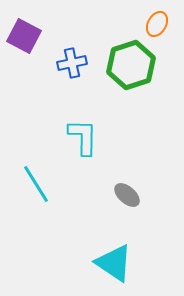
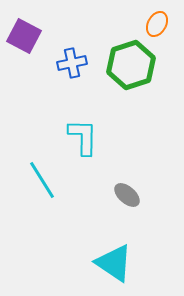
cyan line: moved 6 px right, 4 px up
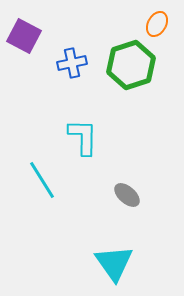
cyan triangle: rotated 21 degrees clockwise
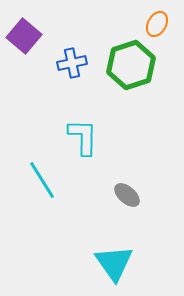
purple square: rotated 12 degrees clockwise
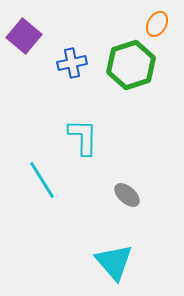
cyan triangle: moved 1 px up; rotated 6 degrees counterclockwise
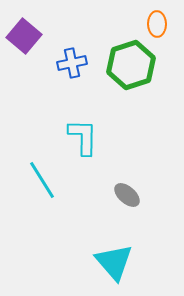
orange ellipse: rotated 30 degrees counterclockwise
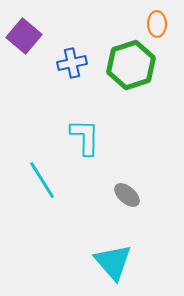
cyan L-shape: moved 2 px right
cyan triangle: moved 1 px left
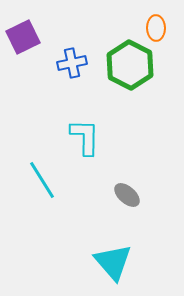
orange ellipse: moved 1 px left, 4 px down
purple square: moved 1 px left, 1 px down; rotated 24 degrees clockwise
green hexagon: moved 1 px left; rotated 15 degrees counterclockwise
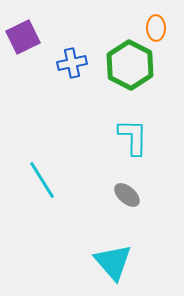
cyan L-shape: moved 48 px right
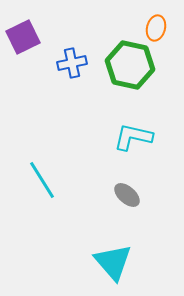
orange ellipse: rotated 15 degrees clockwise
green hexagon: rotated 15 degrees counterclockwise
cyan L-shape: rotated 78 degrees counterclockwise
